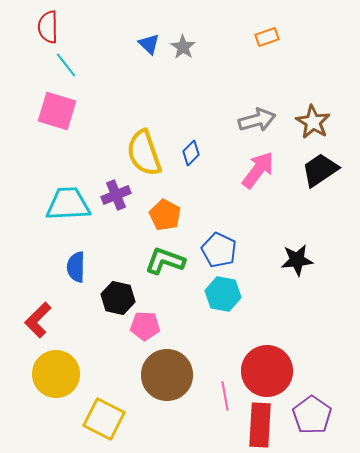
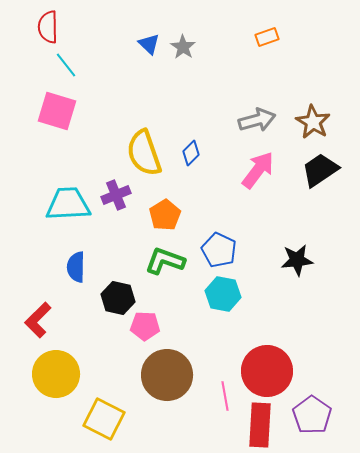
orange pentagon: rotated 12 degrees clockwise
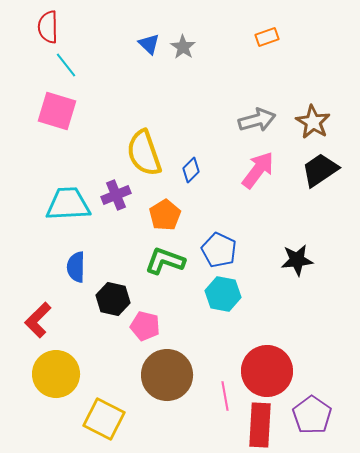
blue diamond: moved 17 px down
black hexagon: moved 5 px left, 1 px down
pink pentagon: rotated 12 degrees clockwise
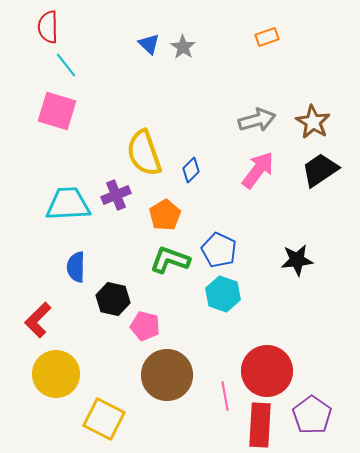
green L-shape: moved 5 px right, 1 px up
cyan hexagon: rotated 8 degrees clockwise
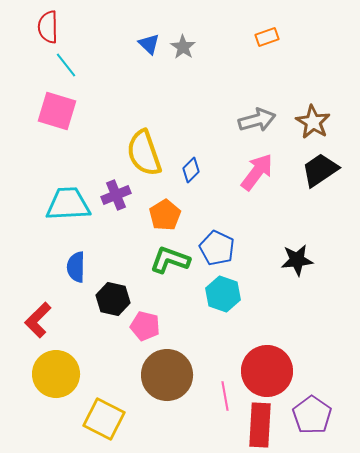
pink arrow: moved 1 px left, 2 px down
blue pentagon: moved 2 px left, 2 px up
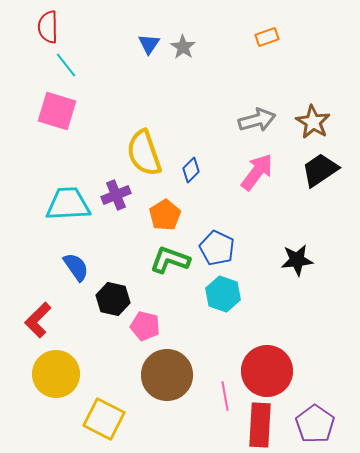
blue triangle: rotated 20 degrees clockwise
blue semicircle: rotated 144 degrees clockwise
purple pentagon: moved 3 px right, 9 px down
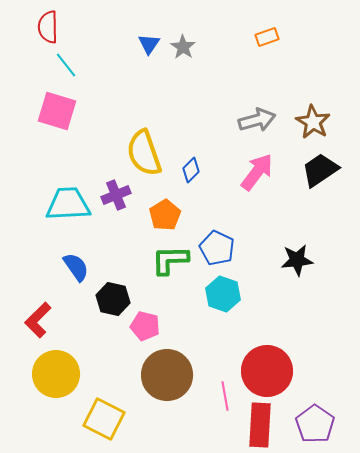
green L-shape: rotated 21 degrees counterclockwise
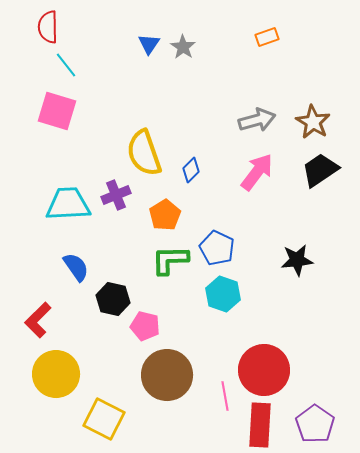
red circle: moved 3 px left, 1 px up
